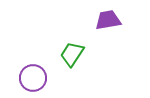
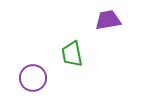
green trapezoid: rotated 44 degrees counterclockwise
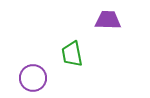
purple trapezoid: rotated 12 degrees clockwise
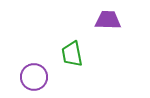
purple circle: moved 1 px right, 1 px up
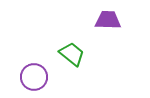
green trapezoid: rotated 140 degrees clockwise
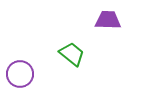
purple circle: moved 14 px left, 3 px up
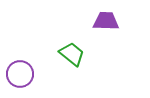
purple trapezoid: moved 2 px left, 1 px down
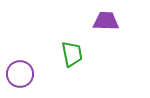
green trapezoid: rotated 40 degrees clockwise
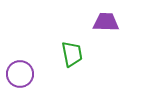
purple trapezoid: moved 1 px down
